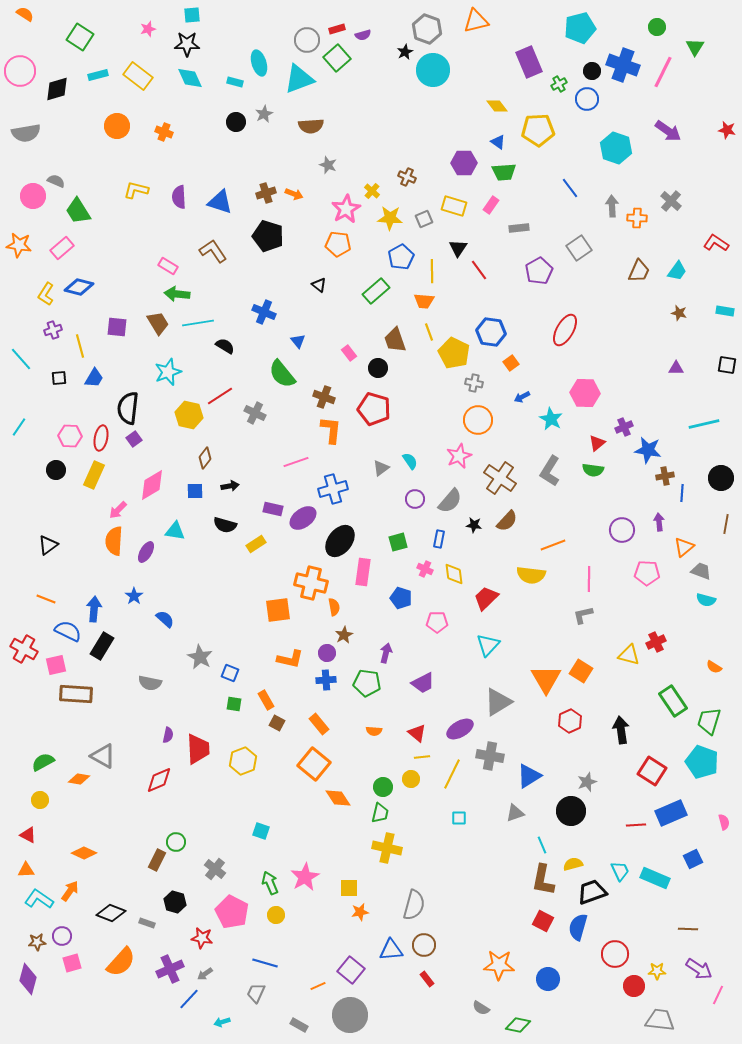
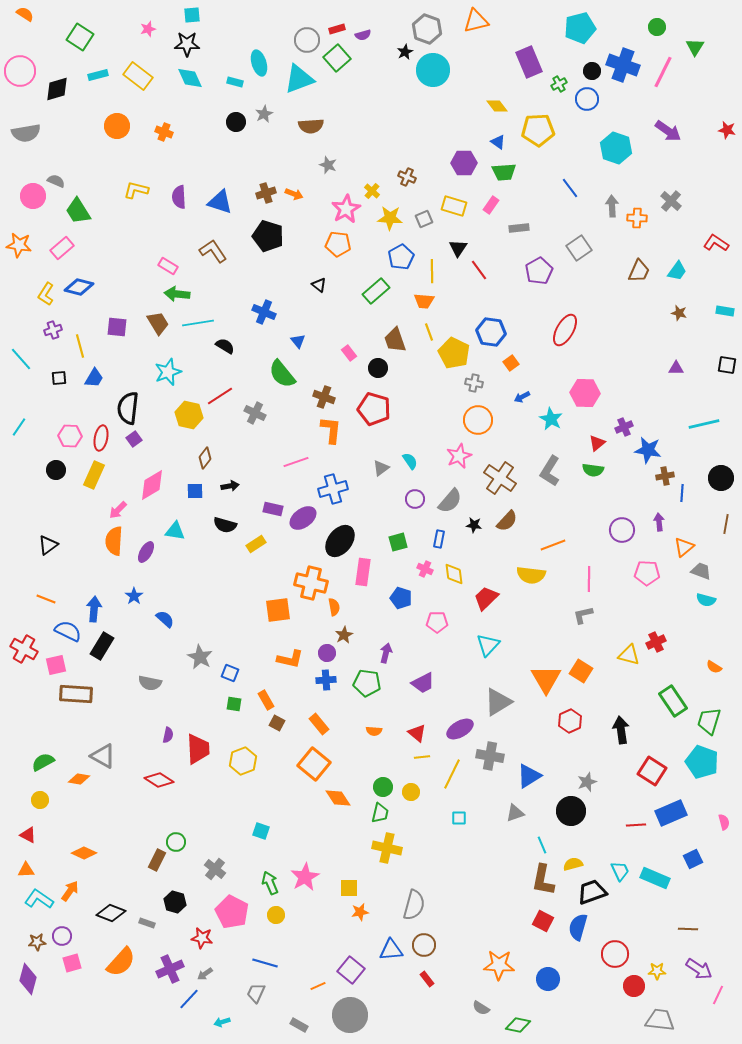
yellow circle at (411, 779): moved 13 px down
red diamond at (159, 780): rotated 56 degrees clockwise
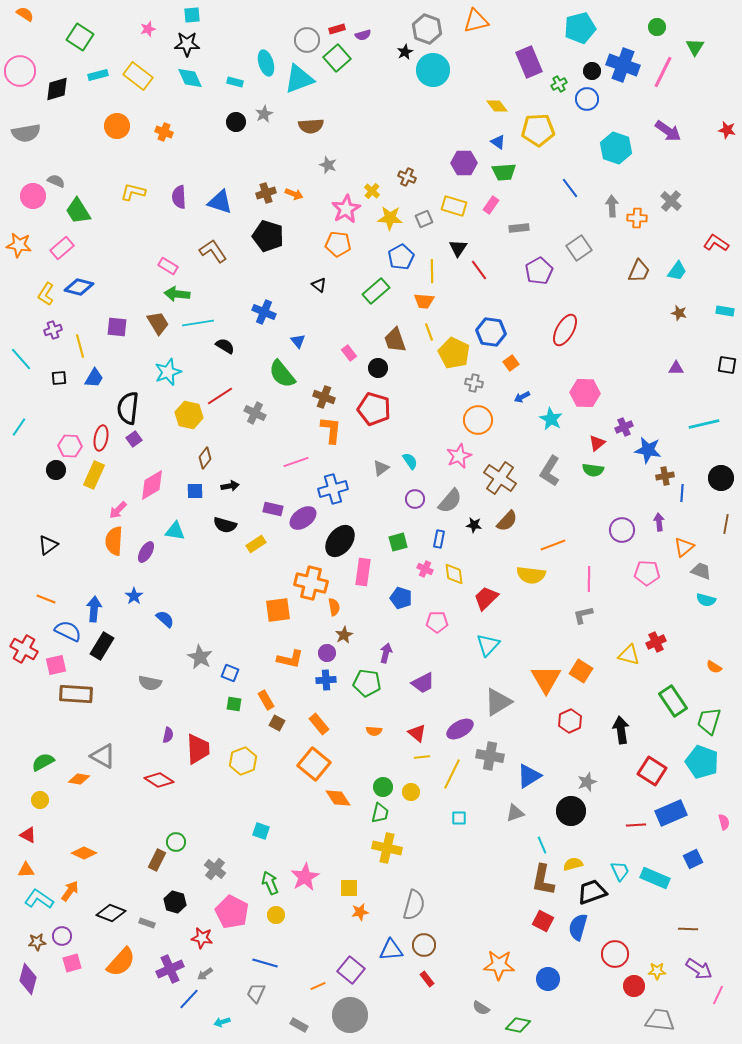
cyan ellipse at (259, 63): moved 7 px right
yellow L-shape at (136, 190): moved 3 px left, 2 px down
pink hexagon at (70, 436): moved 10 px down
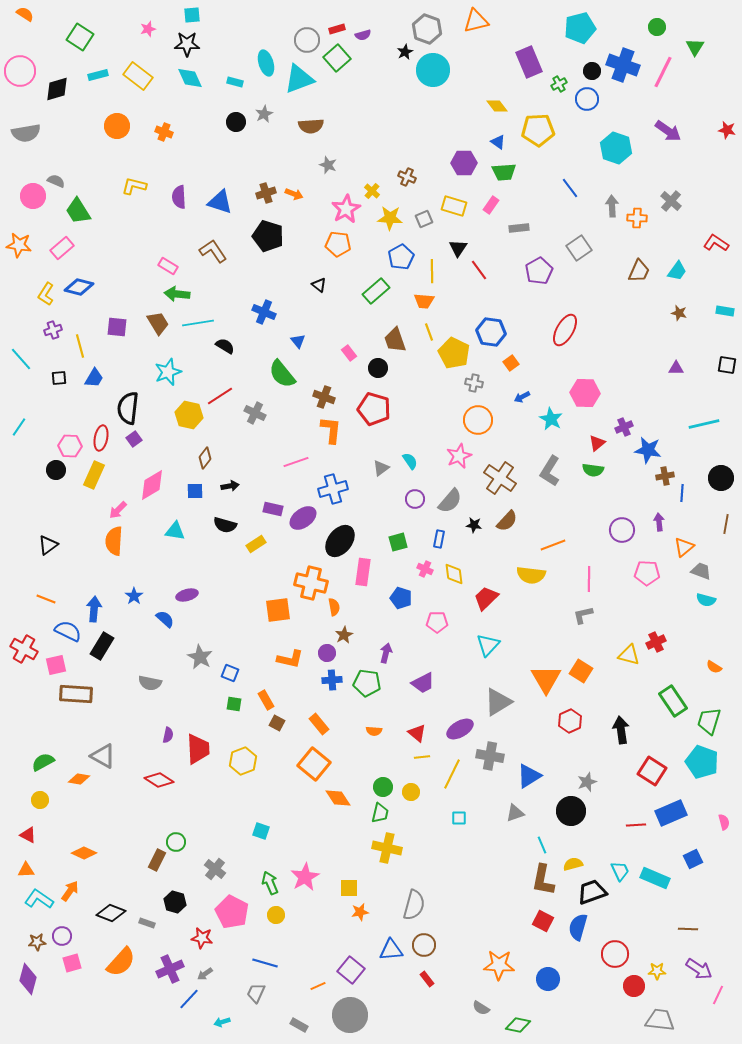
yellow L-shape at (133, 192): moved 1 px right, 6 px up
purple ellipse at (146, 552): moved 41 px right, 43 px down; rotated 45 degrees clockwise
blue cross at (326, 680): moved 6 px right
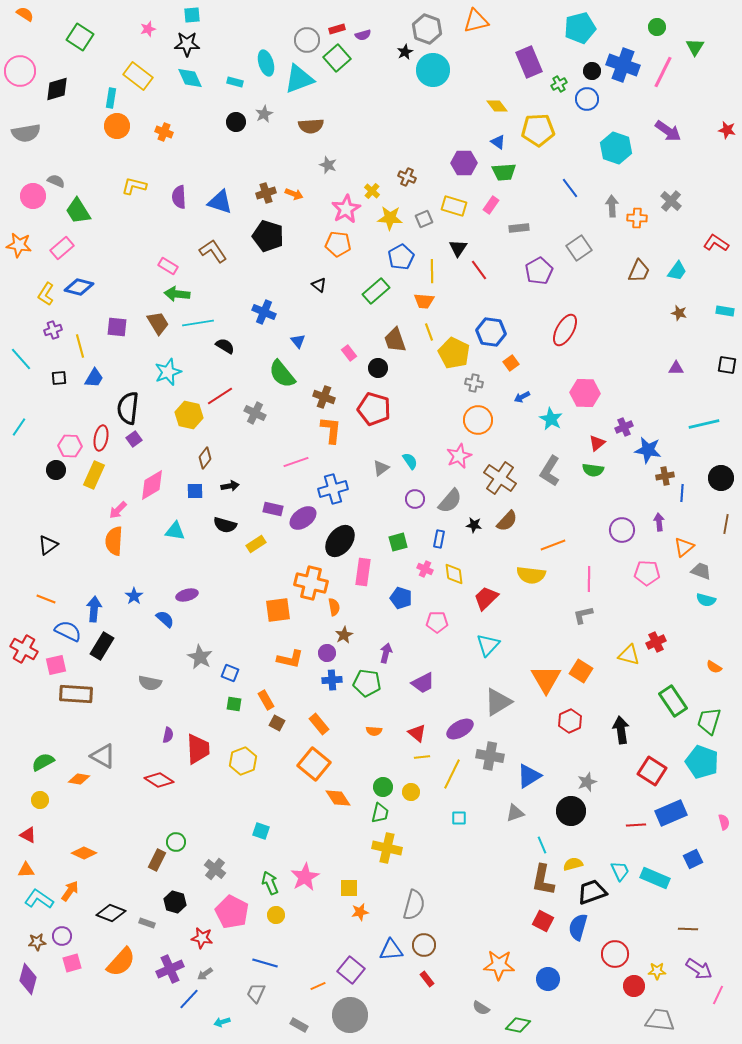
cyan rectangle at (98, 75): moved 13 px right, 23 px down; rotated 66 degrees counterclockwise
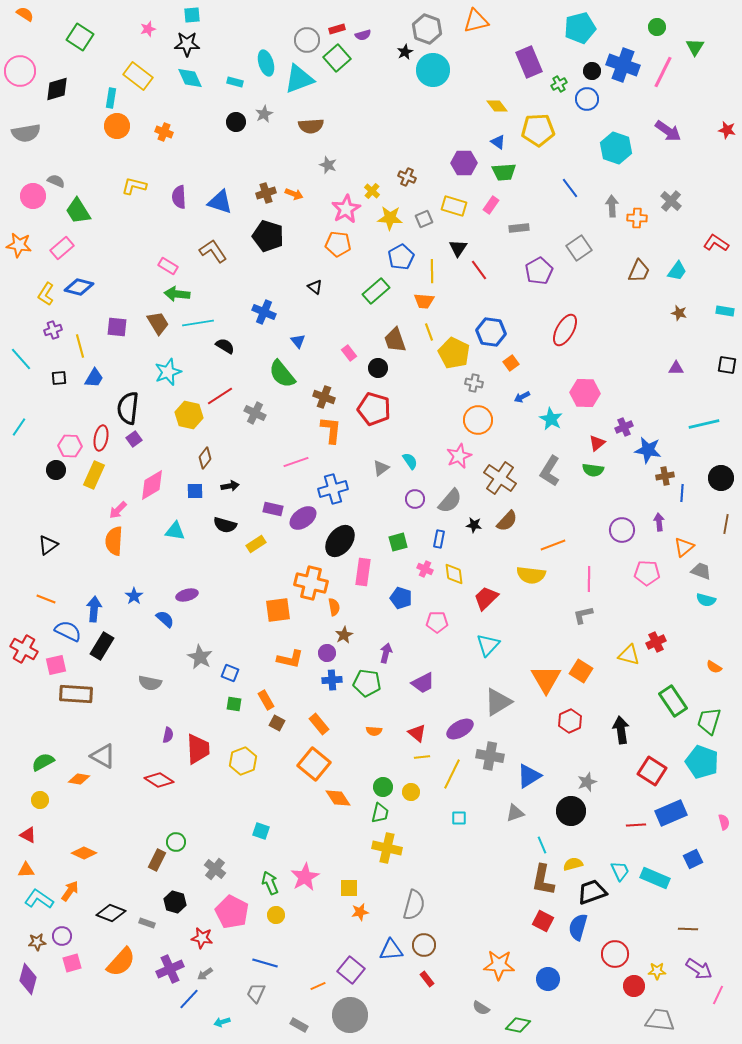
black triangle at (319, 285): moved 4 px left, 2 px down
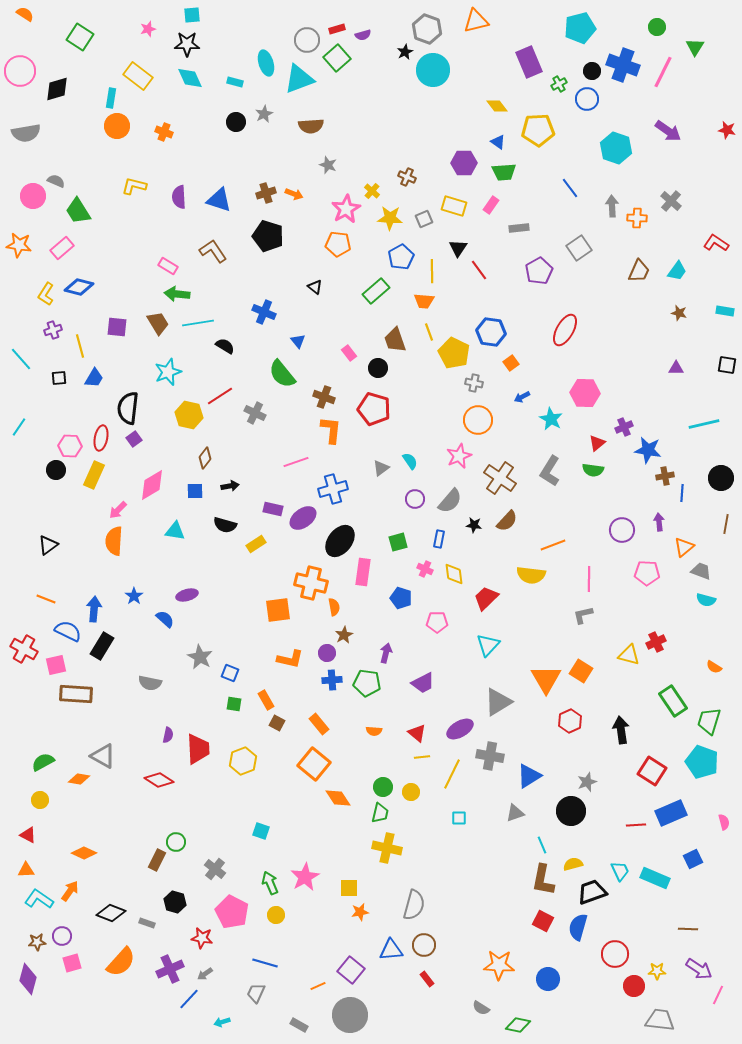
blue triangle at (220, 202): moved 1 px left, 2 px up
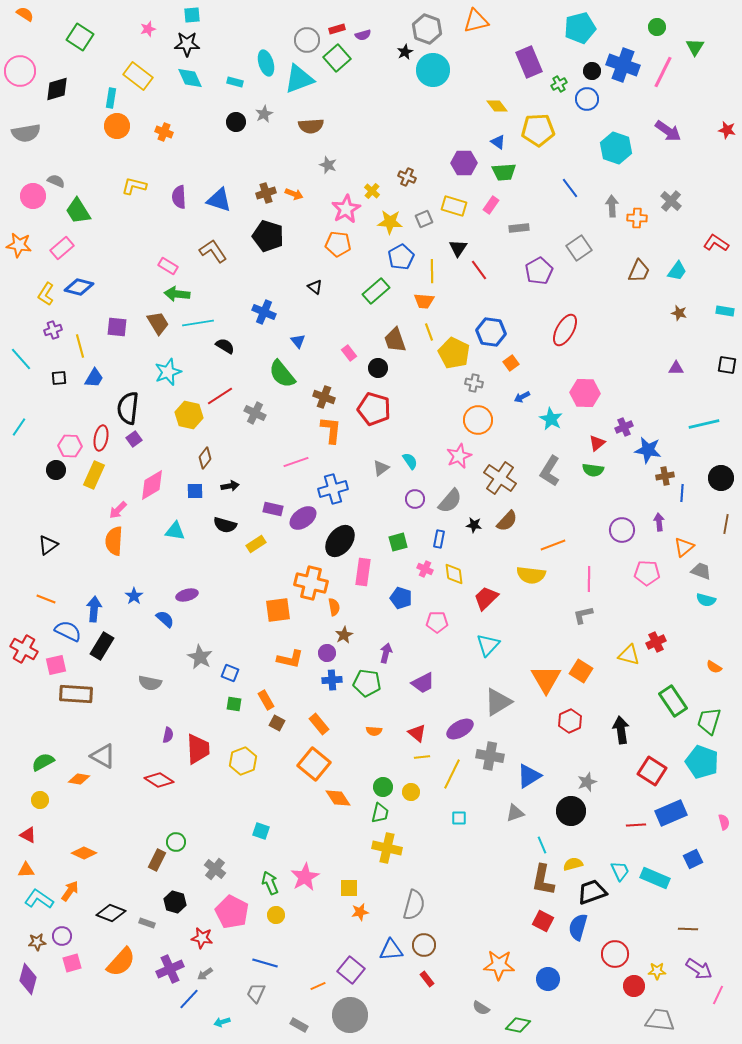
yellow star at (390, 218): moved 4 px down
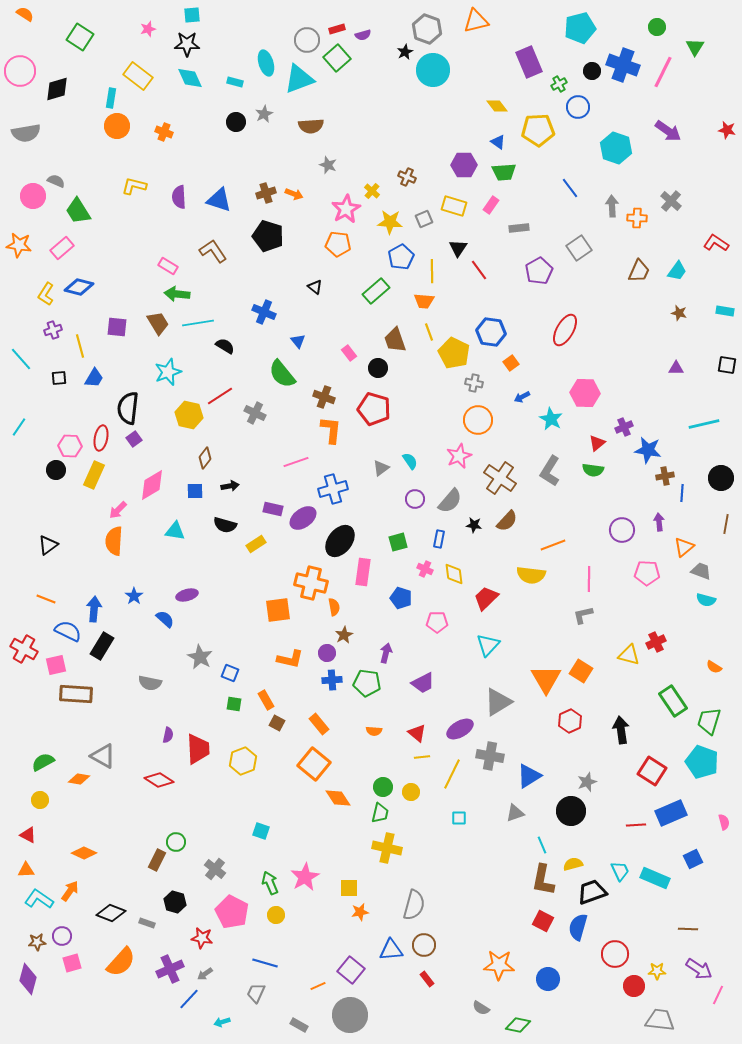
blue circle at (587, 99): moved 9 px left, 8 px down
purple hexagon at (464, 163): moved 2 px down
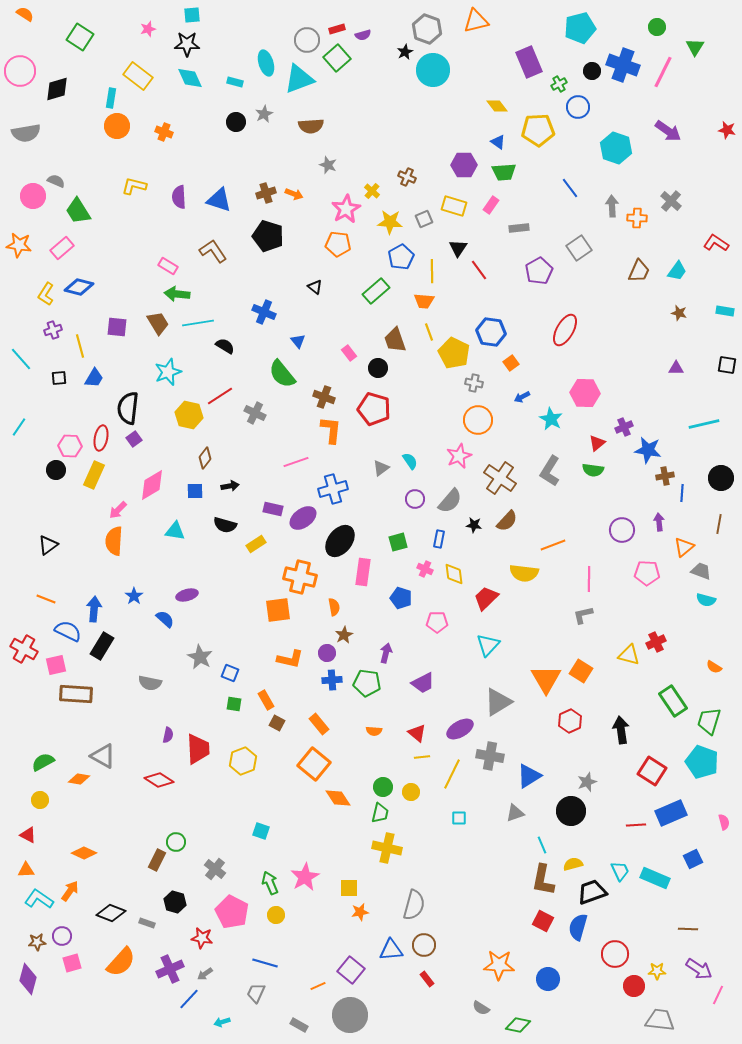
brown line at (726, 524): moved 7 px left
yellow semicircle at (531, 575): moved 7 px left, 2 px up
orange cross at (311, 583): moved 11 px left, 6 px up
